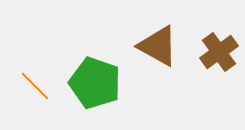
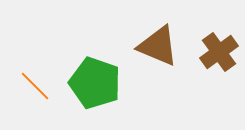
brown triangle: rotated 6 degrees counterclockwise
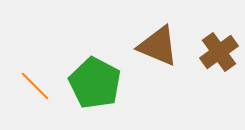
green pentagon: rotated 9 degrees clockwise
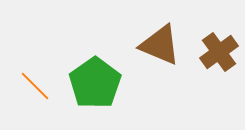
brown triangle: moved 2 px right, 1 px up
green pentagon: rotated 9 degrees clockwise
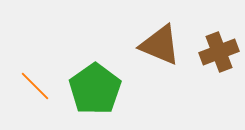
brown cross: rotated 15 degrees clockwise
green pentagon: moved 6 px down
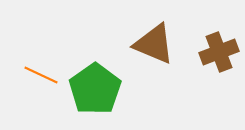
brown triangle: moved 6 px left, 1 px up
orange line: moved 6 px right, 11 px up; rotated 20 degrees counterclockwise
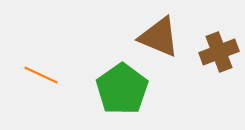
brown triangle: moved 5 px right, 7 px up
green pentagon: moved 27 px right
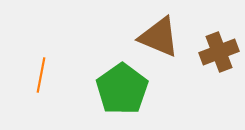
orange line: rotated 76 degrees clockwise
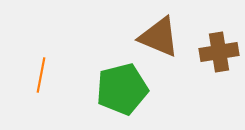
brown cross: rotated 12 degrees clockwise
green pentagon: rotated 21 degrees clockwise
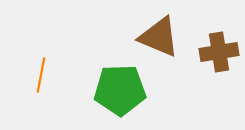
green pentagon: moved 2 px left, 1 px down; rotated 12 degrees clockwise
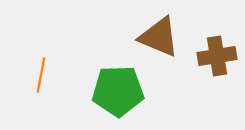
brown cross: moved 2 px left, 4 px down
green pentagon: moved 2 px left, 1 px down
